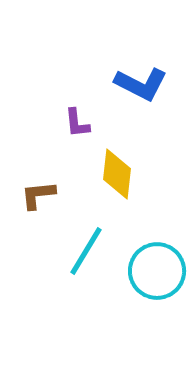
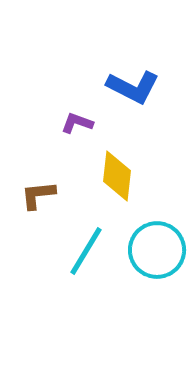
blue L-shape: moved 8 px left, 3 px down
purple L-shape: rotated 116 degrees clockwise
yellow diamond: moved 2 px down
cyan circle: moved 21 px up
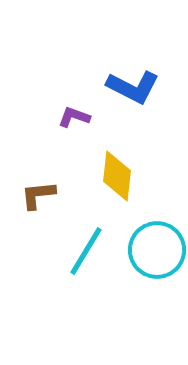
purple L-shape: moved 3 px left, 6 px up
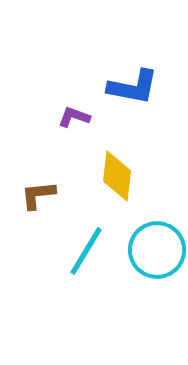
blue L-shape: rotated 16 degrees counterclockwise
